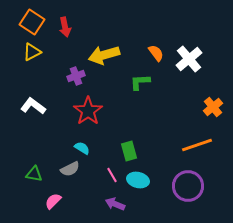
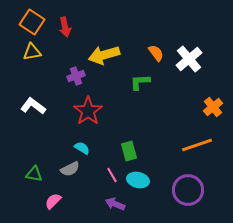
yellow triangle: rotated 18 degrees clockwise
purple circle: moved 4 px down
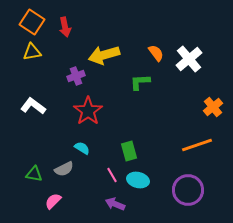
gray semicircle: moved 6 px left
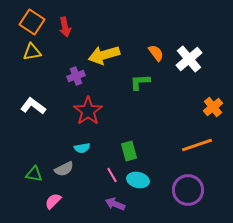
cyan semicircle: rotated 140 degrees clockwise
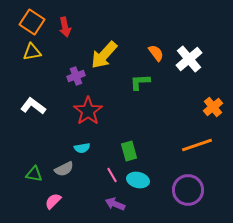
yellow arrow: rotated 32 degrees counterclockwise
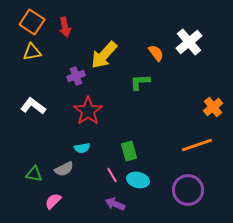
white cross: moved 17 px up
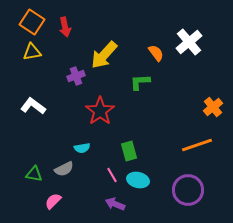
red star: moved 12 px right
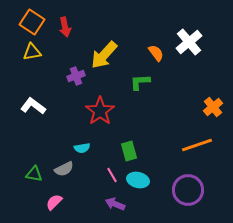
pink semicircle: moved 1 px right, 1 px down
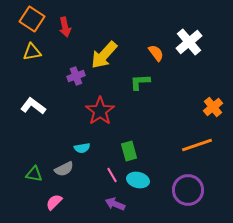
orange square: moved 3 px up
